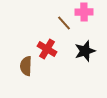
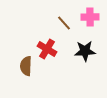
pink cross: moved 6 px right, 5 px down
black star: rotated 15 degrees clockwise
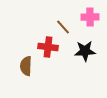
brown line: moved 1 px left, 4 px down
red cross: moved 1 px right, 2 px up; rotated 24 degrees counterclockwise
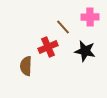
red cross: rotated 30 degrees counterclockwise
black star: rotated 15 degrees clockwise
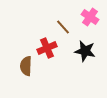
pink cross: rotated 36 degrees clockwise
red cross: moved 1 px left, 1 px down
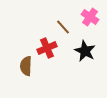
black star: rotated 15 degrees clockwise
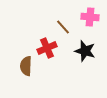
pink cross: rotated 30 degrees counterclockwise
black star: rotated 10 degrees counterclockwise
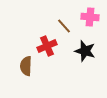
brown line: moved 1 px right, 1 px up
red cross: moved 2 px up
